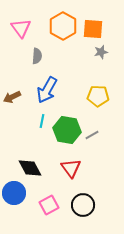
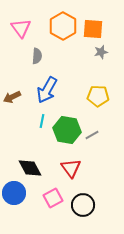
pink square: moved 4 px right, 7 px up
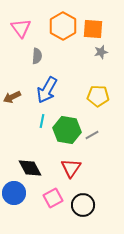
red triangle: rotated 10 degrees clockwise
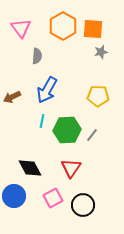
green hexagon: rotated 12 degrees counterclockwise
gray line: rotated 24 degrees counterclockwise
blue circle: moved 3 px down
